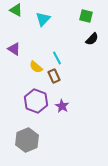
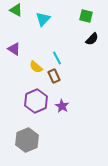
purple hexagon: rotated 15 degrees clockwise
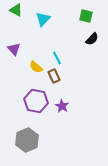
purple triangle: rotated 16 degrees clockwise
purple hexagon: rotated 25 degrees counterclockwise
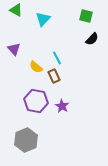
gray hexagon: moved 1 px left
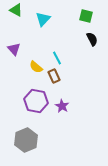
black semicircle: rotated 72 degrees counterclockwise
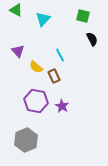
green square: moved 3 px left
purple triangle: moved 4 px right, 2 px down
cyan line: moved 3 px right, 3 px up
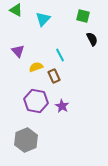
yellow semicircle: rotated 120 degrees clockwise
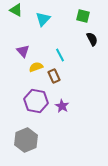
purple triangle: moved 5 px right
